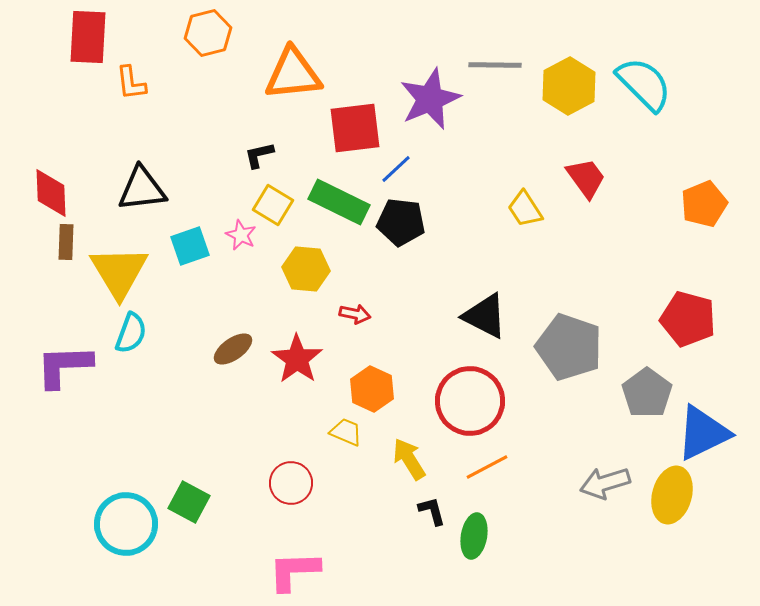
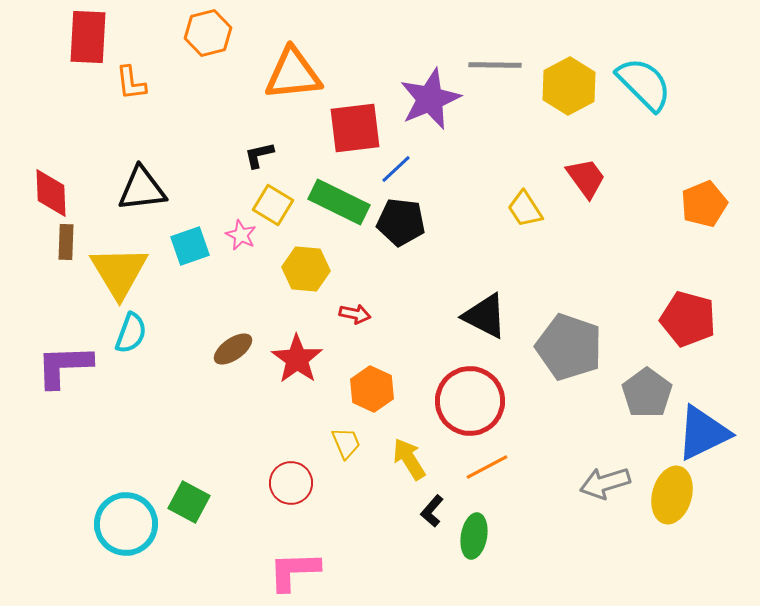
yellow trapezoid at (346, 432): moved 11 px down; rotated 44 degrees clockwise
black L-shape at (432, 511): rotated 124 degrees counterclockwise
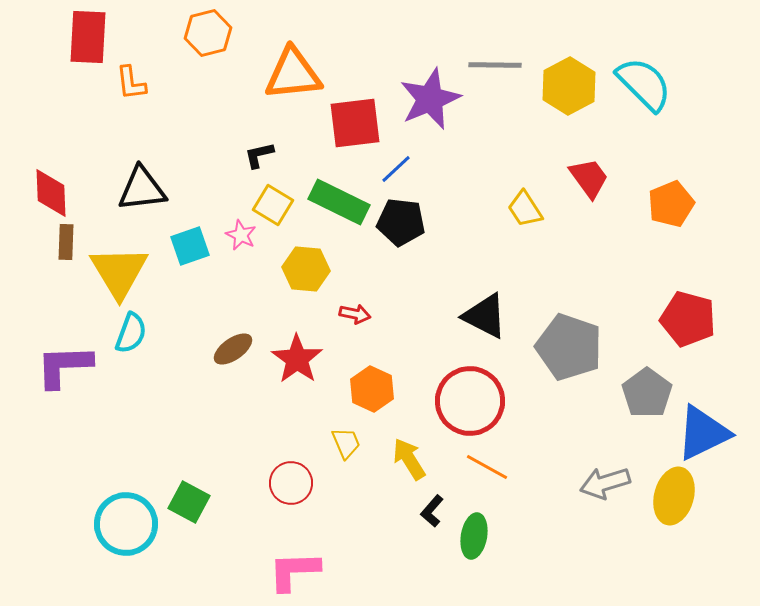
red square at (355, 128): moved 5 px up
red trapezoid at (586, 178): moved 3 px right
orange pentagon at (704, 204): moved 33 px left
orange line at (487, 467): rotated 57 degrees clockwise
yellow ellipse at (672, 495): moved 2 px right, 1 px down
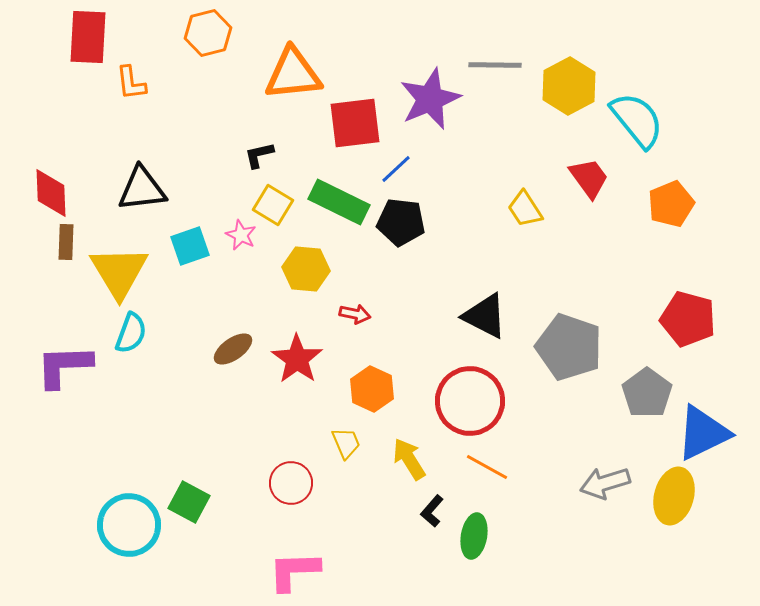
cyan semicircle at (644, 84): moved 7 px left, 36 px down; rotated 6 degrees clockwise
cyan circle at (126, 524): moved 3 px right, 1 px down
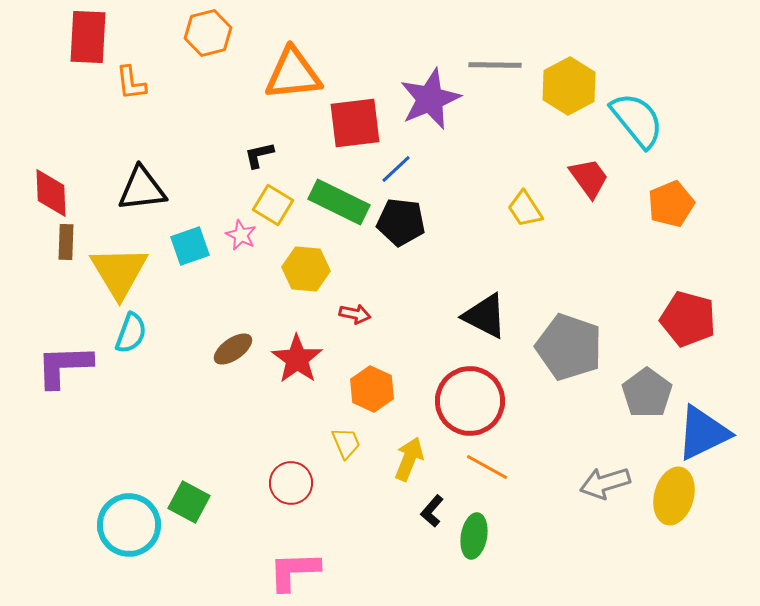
yellow arrow at (409, 459): rotated 54 degrees clockwise
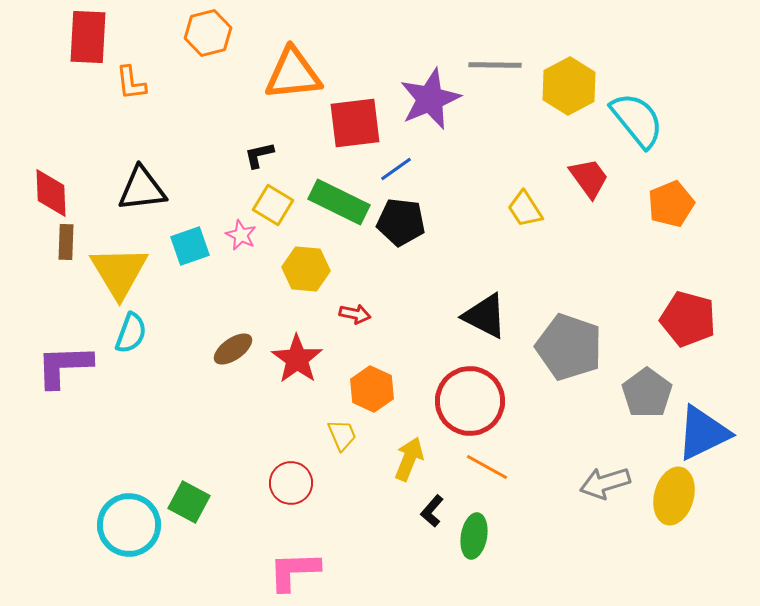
blue line at (396, 169): rotated 8 degrees clockwise
yellow trapezoid at (346, 443): moved 4 px left, 8 px up
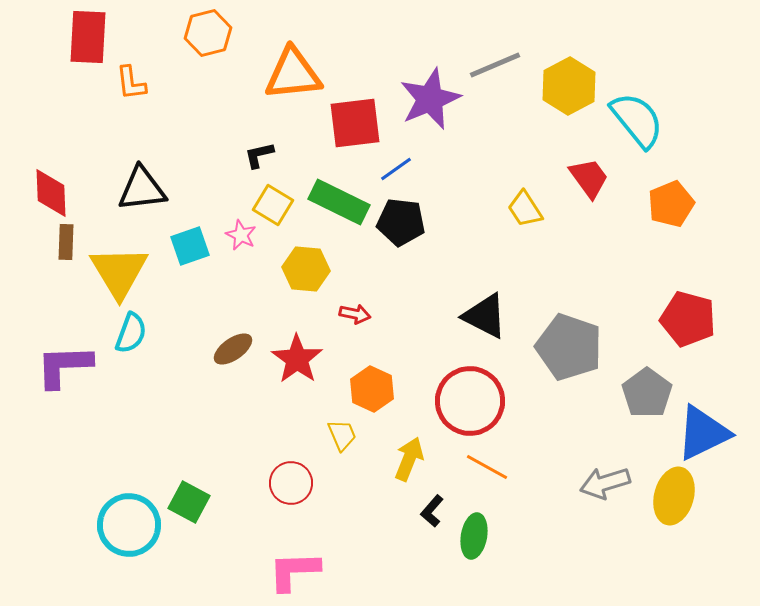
gray line at (495, 65): rotated 24 degrees counterclockwise
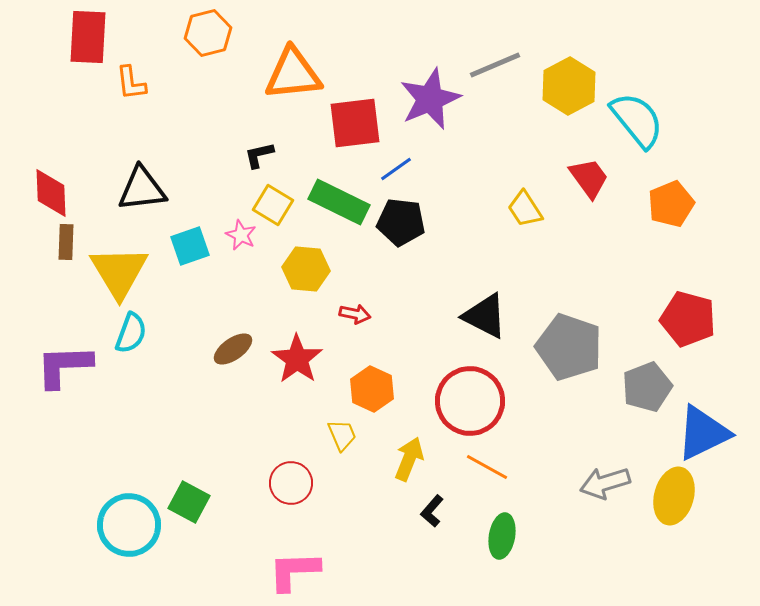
gray pentagon at (647, 393): moved 6 px up; rotated 15 degrees clockwise
green ellipse at (474, 536): moved 28 px right
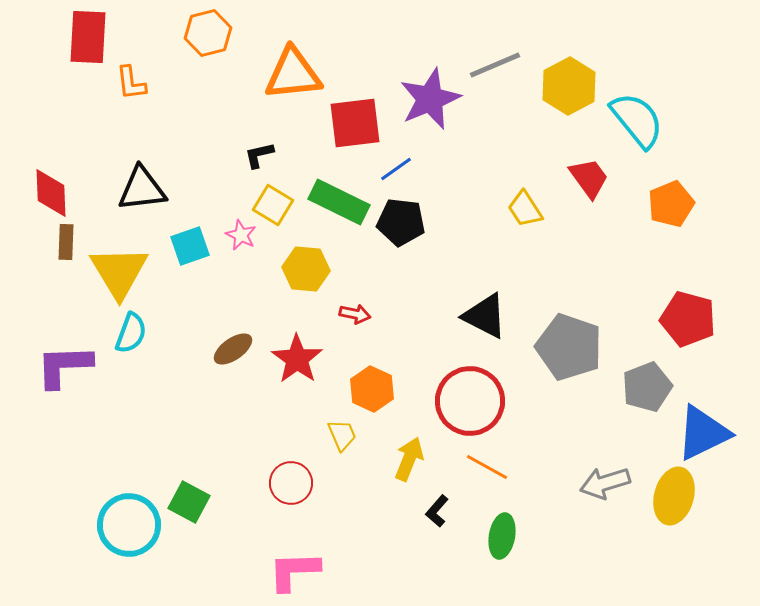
black L-shape at (432, 511): moved 5 px right
